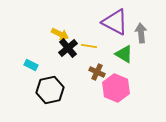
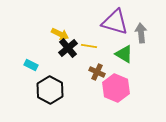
purple triangle: rotated 12 degrees counterclockwise
black hexagon: rotated 20 degrees counterclockwise
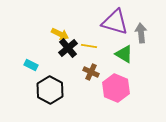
brown cross: moved 6 px left
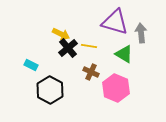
yellow arrow: moved 1 px right
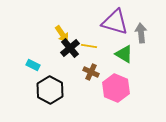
yellow arrow: moved 1 px right; rotated 30 degrees clockwise
black cross: moved 2 px right
cyan rectangle: moved 2 px right
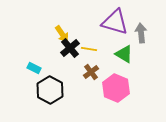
yellow line: moved 3 px down
cyan rectangle: moved 1 px right, 3 px down
brown cross: rotated 28 degrees clockwise
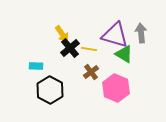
purple triangle: moved 13 px down
cyan rectangle: moved 2 px right, 2 px up; rotated 24 degrees counterclockwise
